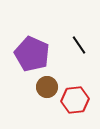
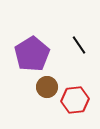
purple pentagon: rotated 16 degrees clockwise
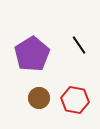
brown circle: moved 8 px left, 11 px down
red hexagon: rotated 16 degrees clockwise
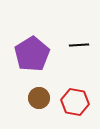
black line: rotated 60 degrees counterclockwise
red hexagon: moved 2 px down
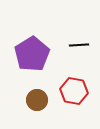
brown circle: moved 2 px left, 2 px down
red hexagon: moved 1 px left, 11 px up
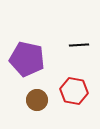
purple pentagon: moved 5 px left, 5 px down; rotated 28 degrees counterclockwise
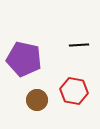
purple pentagon: moved 3 px left
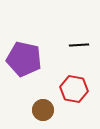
red hexagon: moved 2 px up
brown circle: moved 6 px right, 10 px down
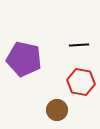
red hexagon: moved 7 px right, 7 px up
brown circle: moved 14 px right
